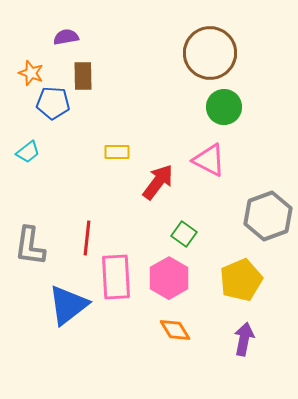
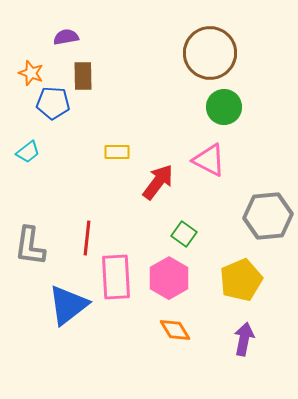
gray hexagon: rotated 15 degrees clockwise
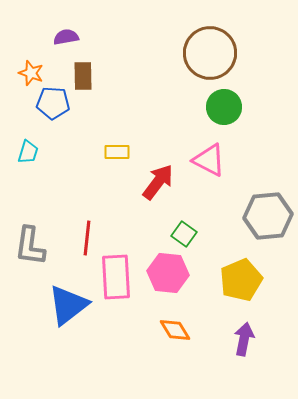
cyan trapezoid: rotated 35 degrees counterclockwise
pink hexagon: moved 1 px left, 5 px up; rotated 24 degrees counterclockwise
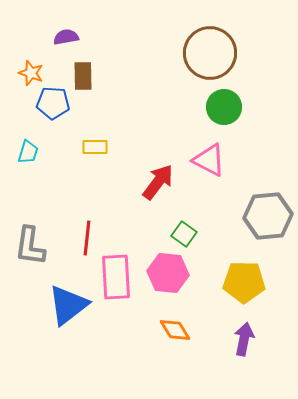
yellow rectangle: moved 22 px left, 5 px up
yellow pentagon: moved 3 px right, 2 px down; rotated 24 degrees clockwise
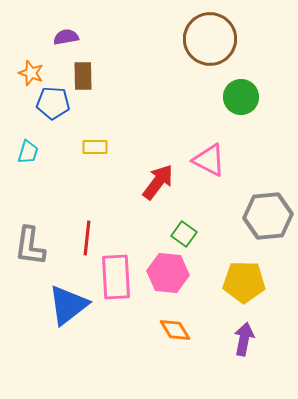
brown circle: moved 14 px up
green circle: moved 17 px right, 10 px up
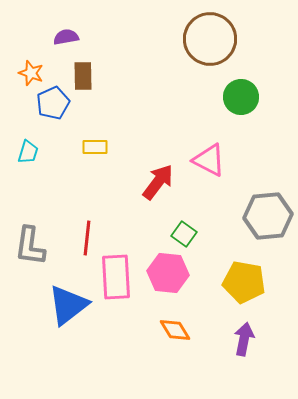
blue pentagon: rotated 28 degrees counterclockwise
yellow pentagon: rotated 9 degrees clockwise
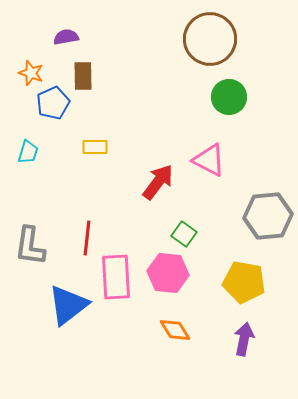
green circle: moved 12 px left
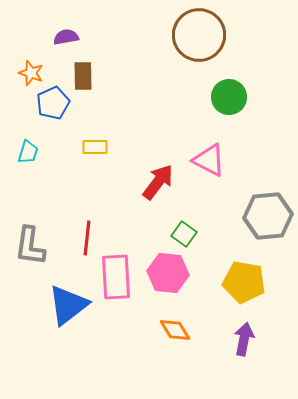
brown circle: moved 11 px left, 4 px up
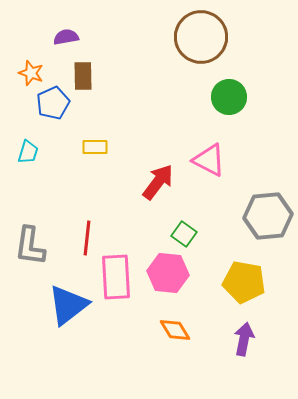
brown circle: moved 2 px right, 2 px down
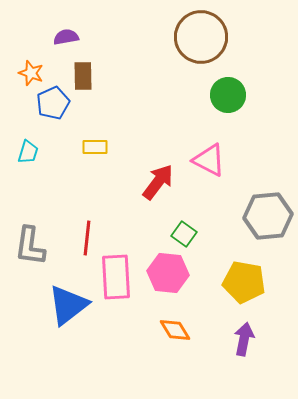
green circle: moved 1 px left, 2 px up
